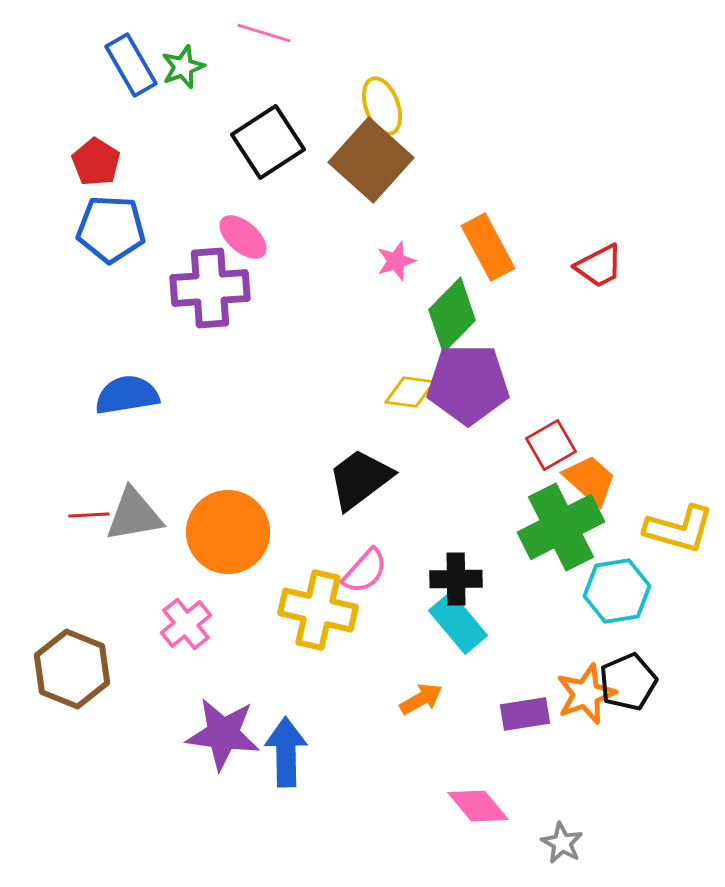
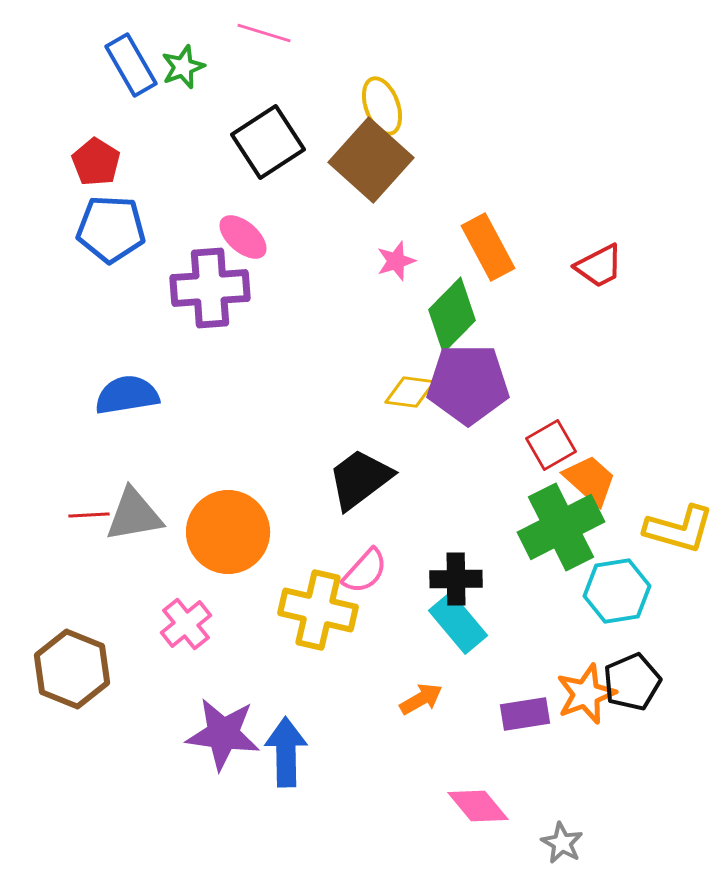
black pentagon: moved 4 px right
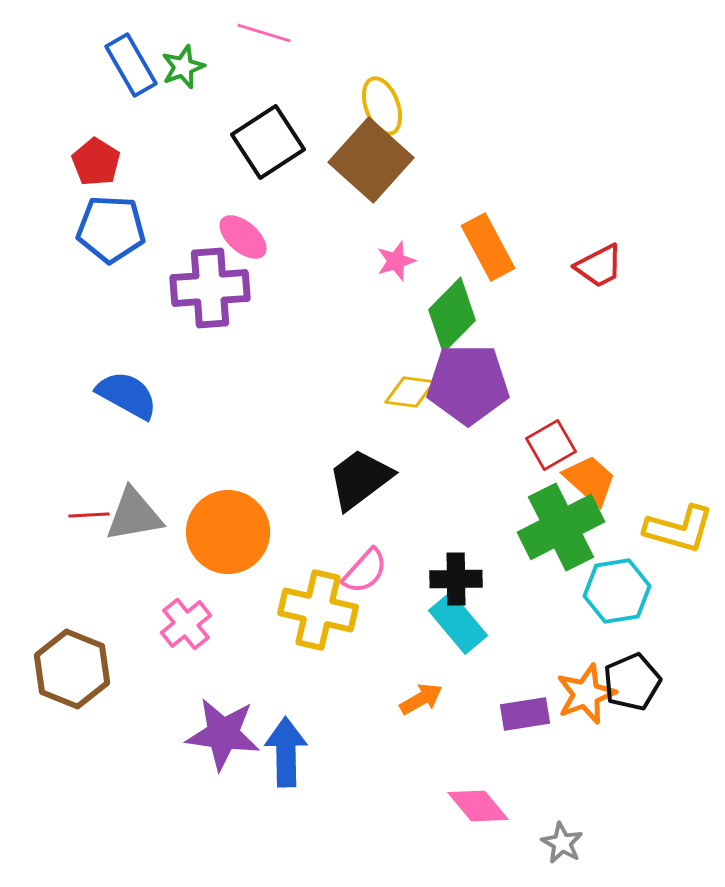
blue semicircle: rotated 38 degrees clockwise
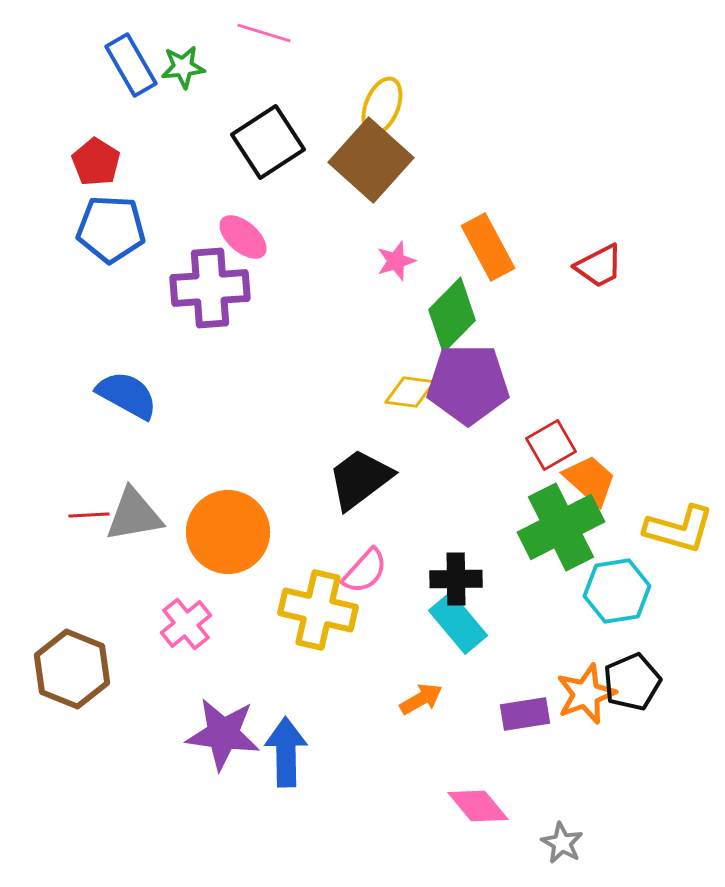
green star: rotated 15 degrees clockwise
yellow ellipse: rotated 42 degrees clockwise
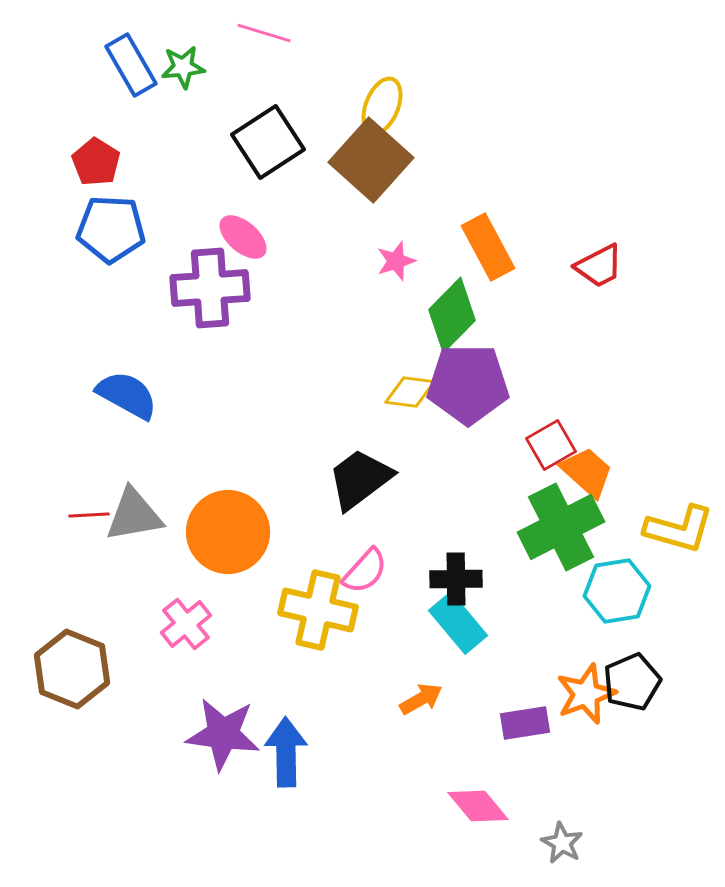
orange trapezoid: moved 3 px left, 8 px up
purple rectangle: moved 9 px down
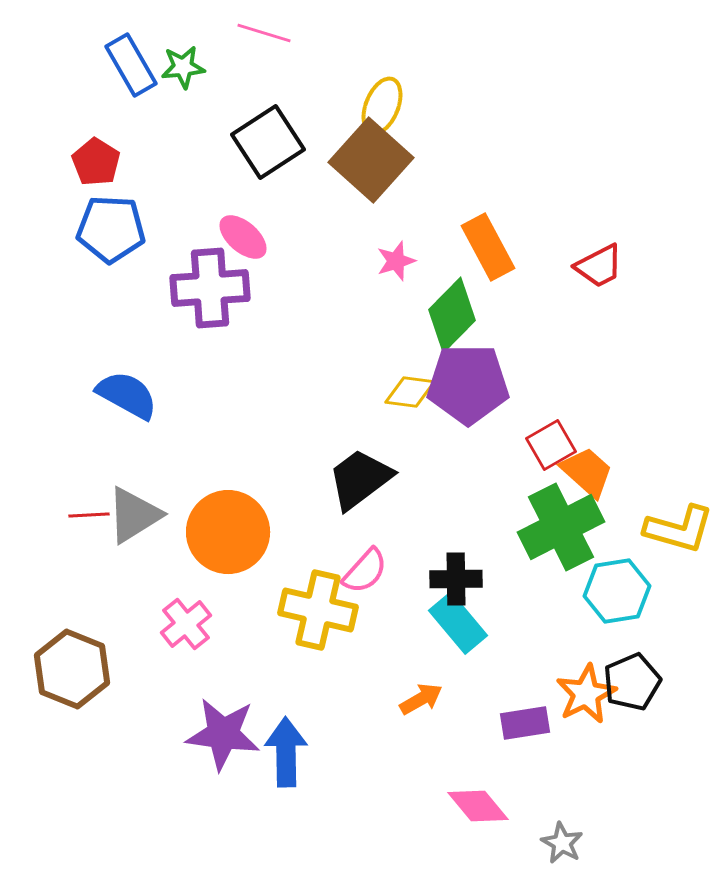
gray triangle: rotated 22 degrees counterclockwise
orange star: rotated 6 degrees counterclockwise
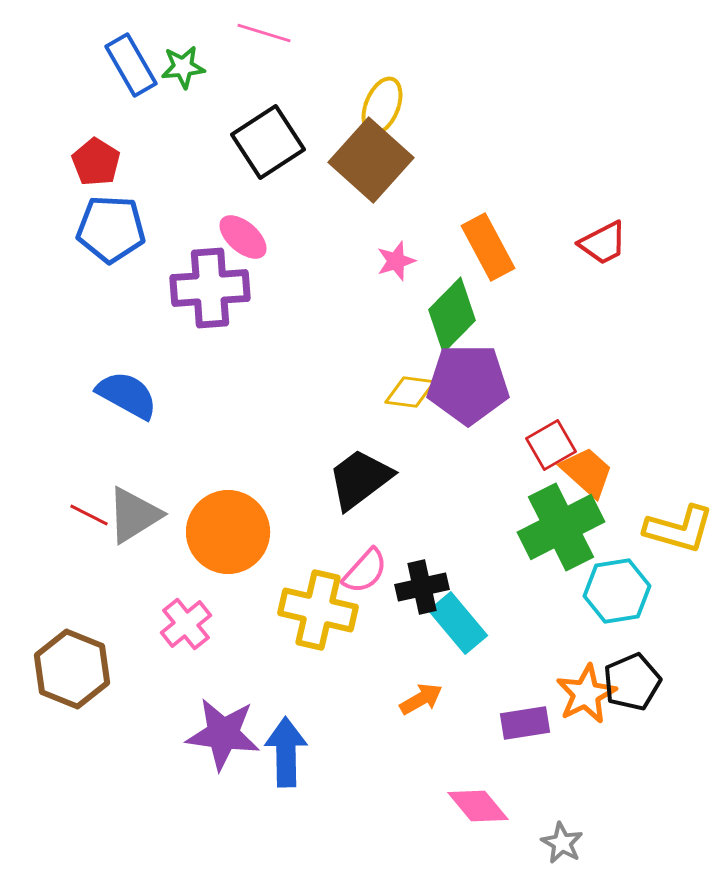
red trapezoid: moved 4 px right, 23 px up
red line: rotated 30 degrees clockwise
black cross: moved 34 px left, 8 px down; rotated 12 degrees counterclockwise
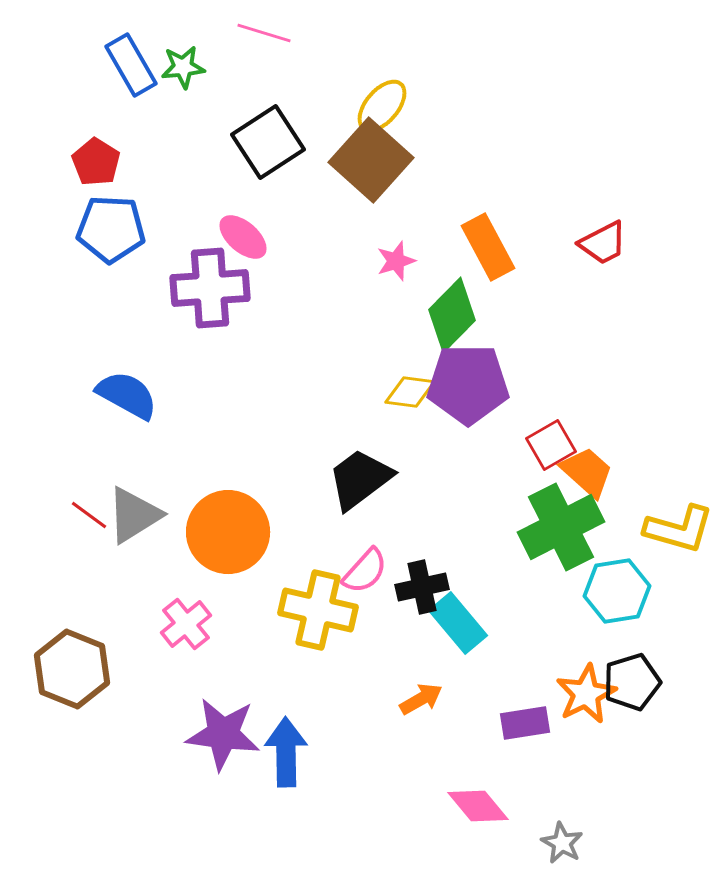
yellow ellipse: rotated 18 degrees clockwise
red line: rotated 9 degrees clockwise
black pentagon: rotated 6 degrees clockwise
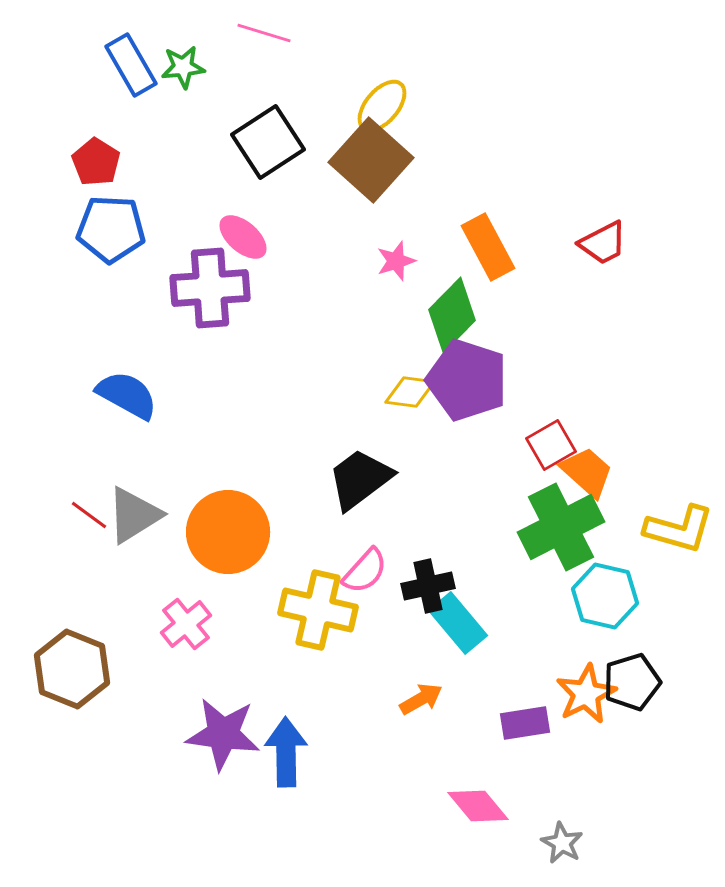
purple pentagon: moved 1 px left, 4 px up; rotated 18 degrees clockwise
black cross: moved 6 px right, 1 px up
cyan hexagon: moved 12 px left, 5 px down; rotated 22 degrees clockwise
